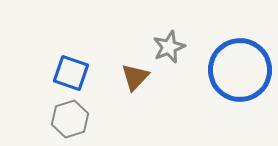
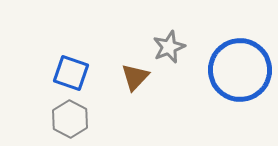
gray hexagon: rotated 15 degrees counterclockwise
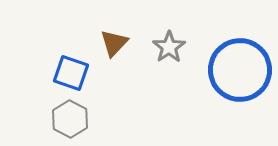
gray star: rotated 12 degrees counterclockwise
brown triangle: moved 21 px left, 34 px up
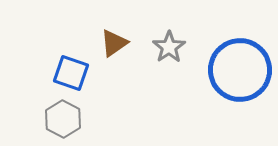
brown triangle: rotated 12 degrees clockwise
gray hexagon: moved 7 px left
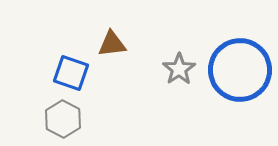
brown triangle: moved 2 px left, 1 px down; rotated 28 degrees clockwise
gray star: moved 10 px right, 22 px down
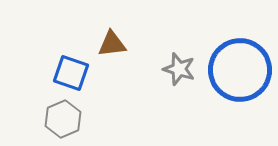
gray star: rotated 20 degrees counterclockwise
gray hexagon: rotated 9 degrees clockwise
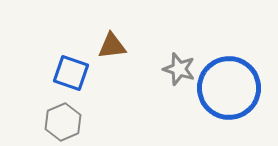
brown triangle: moved 2 px down
blue circle: moved 11 px left, 18 px down
gray hexagon: moved 3 px down
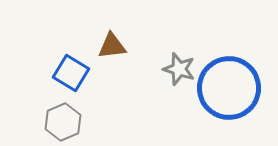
blue square: rotated 12 degrees clockwise
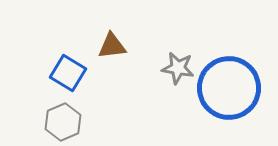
gray star: moved 1 px left, 1 px up; rotated 8 degrees counterclockwise
blue square: moved 3 px left
